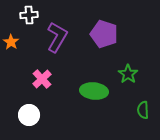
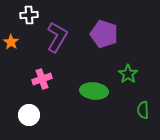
pink cross: rotated 24 degrees clockwise
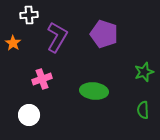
orange star: moved 2 px right, 1 px down
green star: moved 16 px right, 2 px up; rotated 18 degrees clockwise
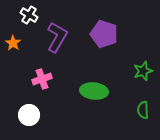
white cross: rotated 36 degrees clockwise
green star: moved 1 px left, 1 px up
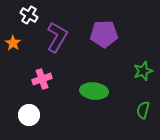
purple pentagon: rotated 20 degrees counterclockwise
green semicircle: rotated 18 degrees clockwise
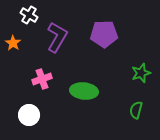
green star: moved 2 px left, 2 px down
green ellipse: moved 10 px left
green semicircle: moved 7 px left
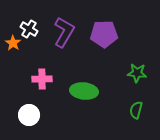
white cross: moved 14 px down
purple L-shape: moved 7 px right, 5 px up
green star: moved 4 px left; rotated 24 degrees clockwise
pink cross: rotated 18 degrees clockwise
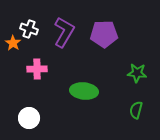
white cross: rotated 12 degrees counterclockwise
pink cross: moved 5 px left, 10 px up
white circle: moved 3 px down
